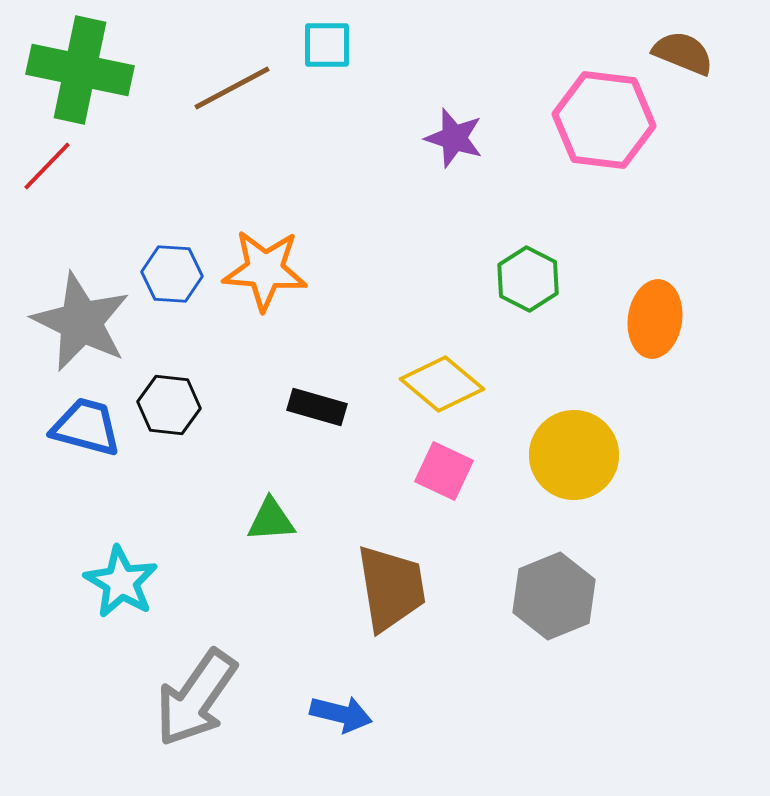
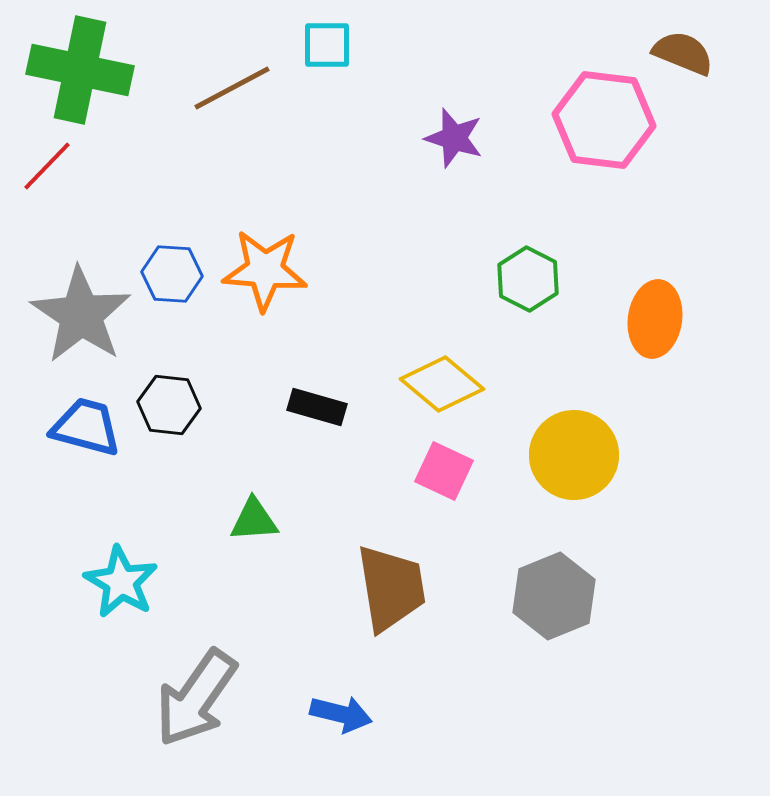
gray star: moved 7 px up; rotated 8 degrees clockwise
green triangle: moved 17 px left
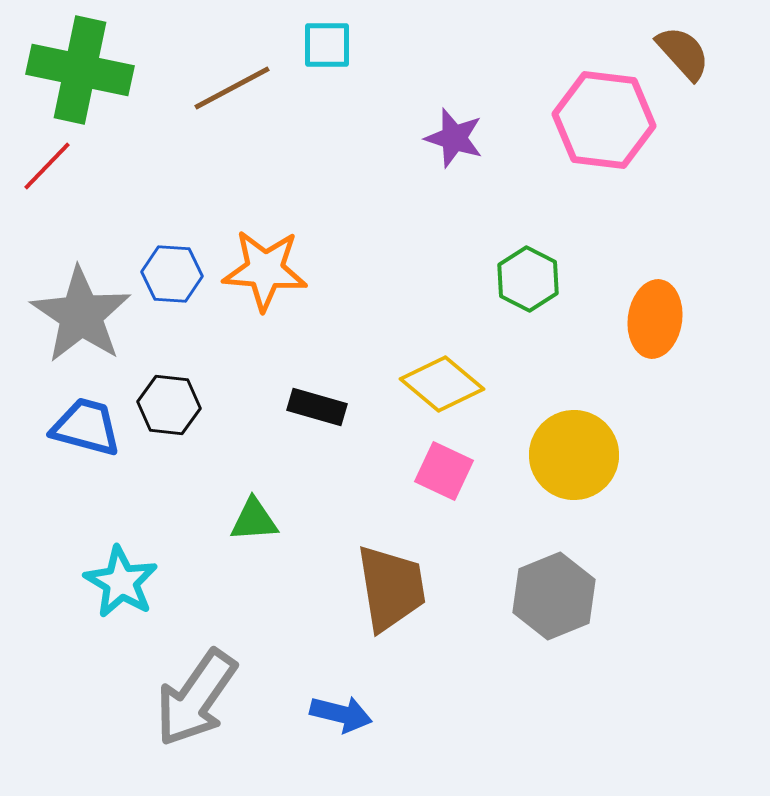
brown semicircle: rotated 26 degrees clockwise
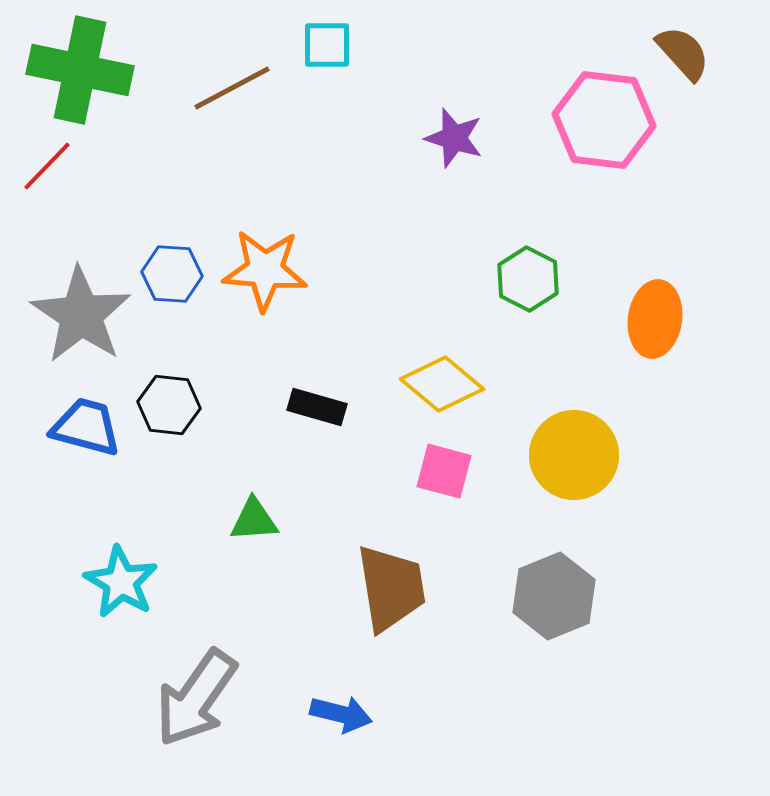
pink square: rotated 10 degrees counterclockwise
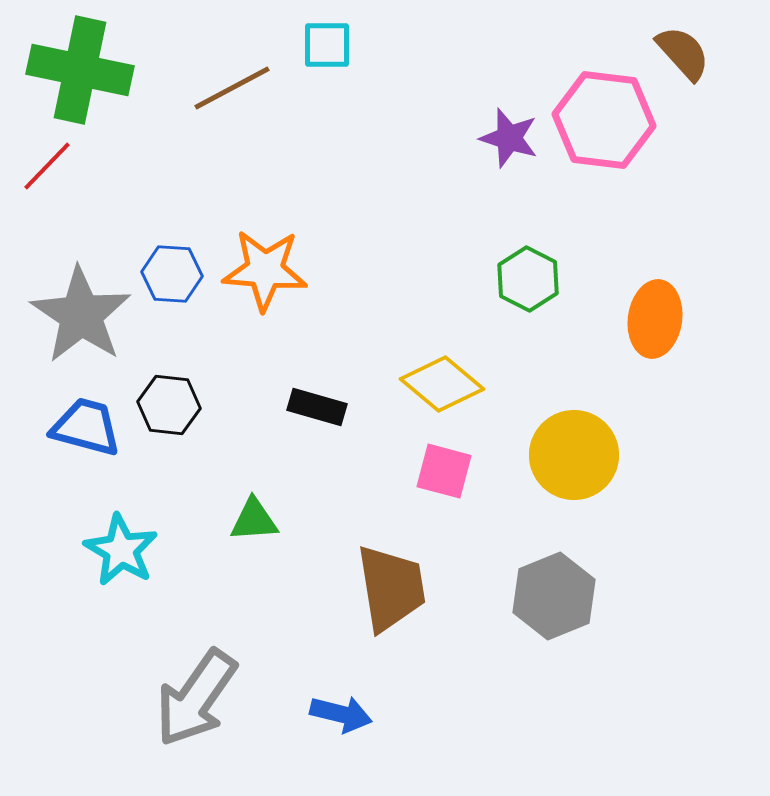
purple star: moved 55 px right
cyan star: moved 32 px up
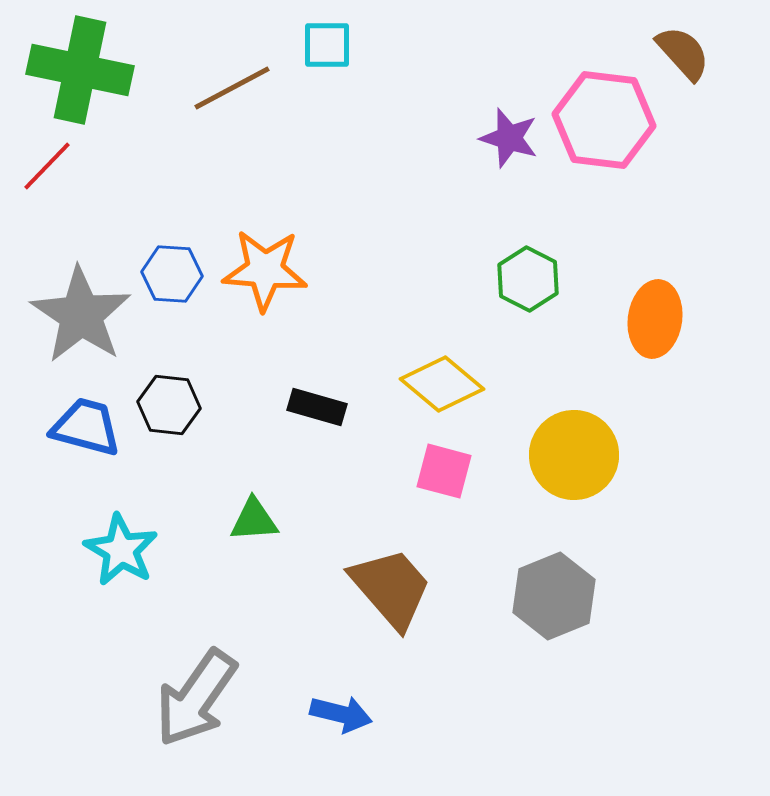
brown trapezoid: rotated 32 degrees counterclockwise
